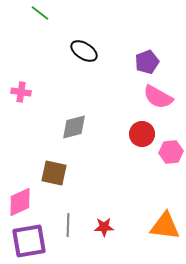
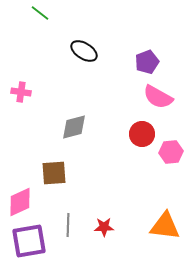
brown square: rotated 16 degrees counterclockwise
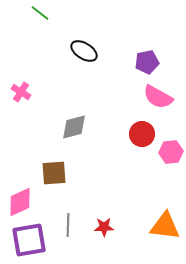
purple pentagon: rotated 10 degrees clockwise
pink cross: rotated 24 degrees clockwise
purple square: moved 1 px up
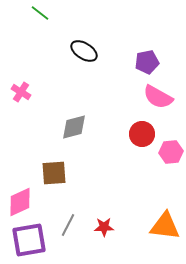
gray line: rotated 25 degrees clockwise
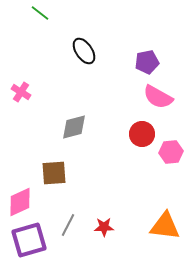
black ellipse: rotated 24 degrees clockwise
purple square: rotated 6 degrees counterclockwise
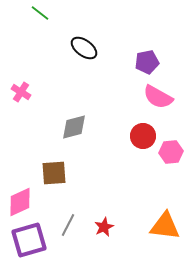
black ellipse: moved 3 px up; rotated 20 degrees counterclockwise
red circle: moved 1 px right, 2 px down
red star: rotated 24 degrees counterclockwise
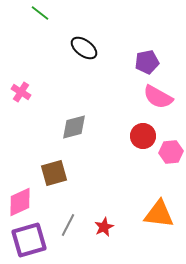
brown square: rotated 12 degrees counterclockwise
orange triangle: moved 6 px left, 12 px up
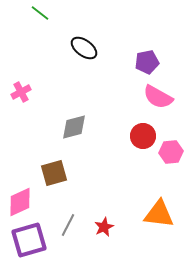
pink cross: rotated 30 degrees clockwise
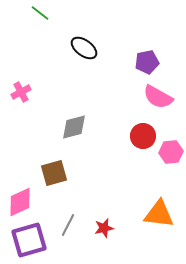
red star: moved 1 px down; rotated 12 degrees clockwise
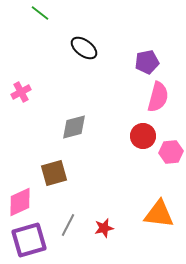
pink semicircle: rotated 104 degrees counterclockwise
